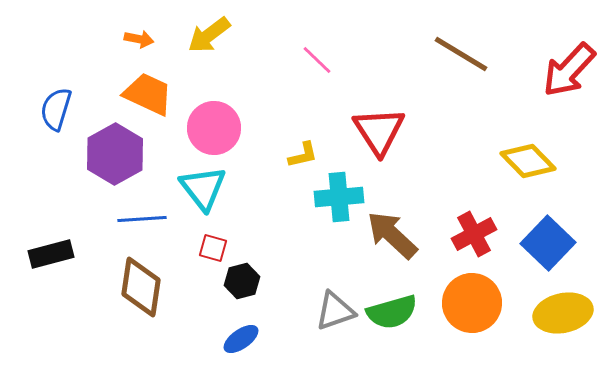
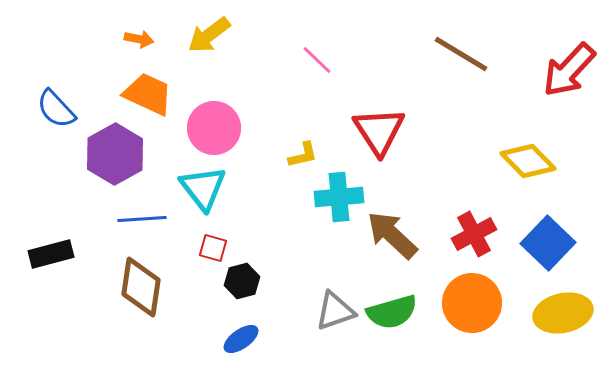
blue semicircle: rotated 60 degrees counterclockwise
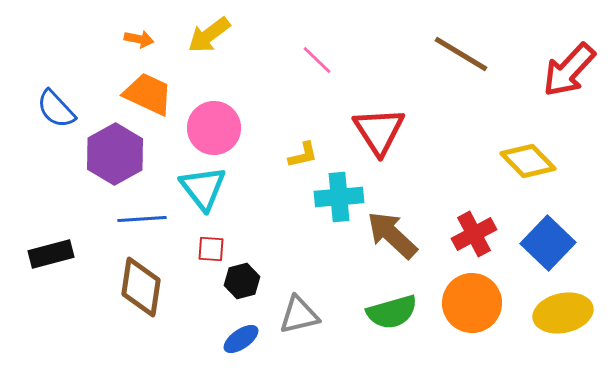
red square: moved 2 px left, 1 px down; rotated 12 degrees counterclockwise
gray triangle: moved 36 px left, 4 px down; rotated 6 degrees clockwise
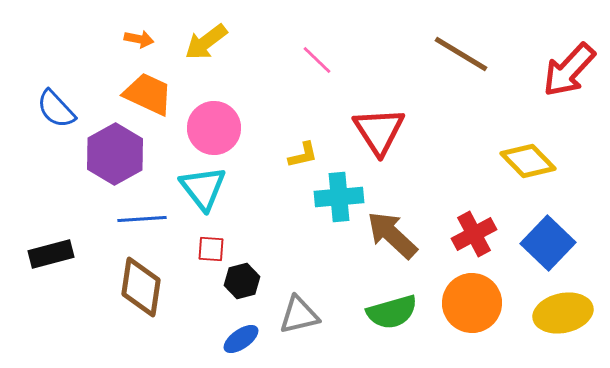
yellow arrow: moved 3 px left, 7 px down
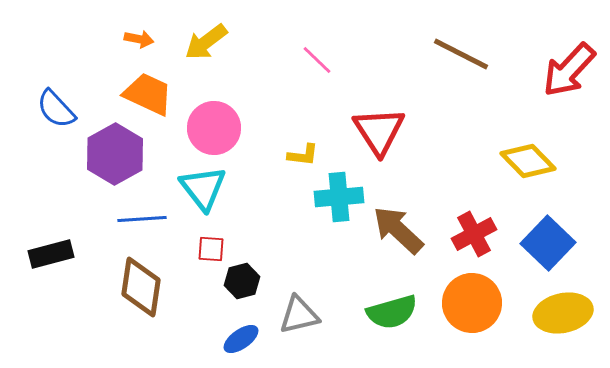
brown line: rotated 4 degrees counterclockwise
yellow L-shape: rotated 20 degrees clockwise
brown arrow: moved 6 px right, 5 px up
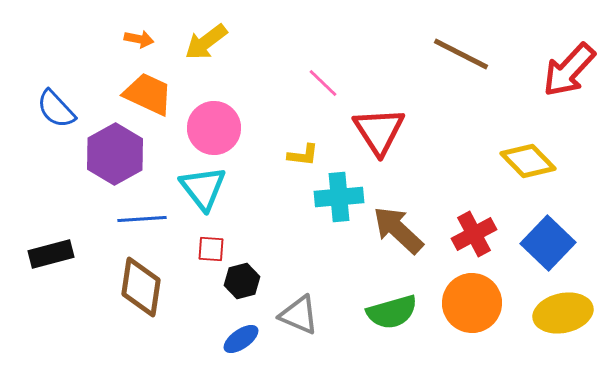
pink line: moved 6 px right, 23 px down
gray triangle: rotated 36 degrees clockwise
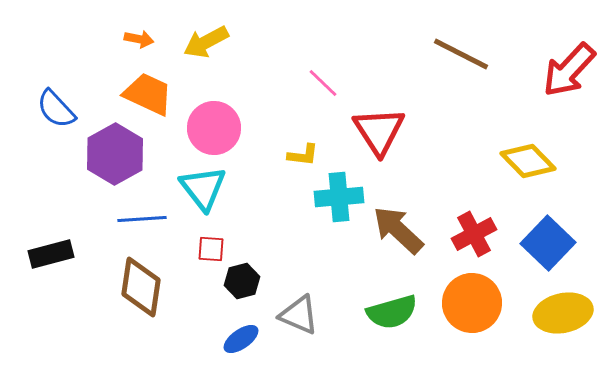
yellow arrow: rotated 9 degrees clockwise
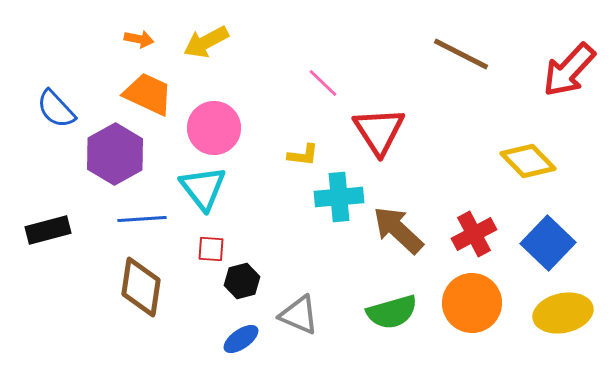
black rectangle: moved 3 px left, 24 px up
